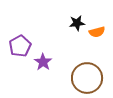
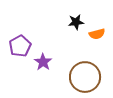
black star: moved 1 px left, 1 px up
orange semicircle: moved 2 px down
brown circle: moved 2 px left, 1 px up
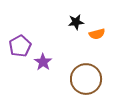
brown circle: moved 1 px right, 2 px down
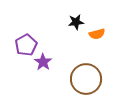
purple pentagon: moved 6 px right, 1 px up
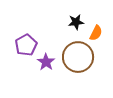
orange semicircle: moved 1 px left, 1 px up; rotated 49 degrees counterclockwise
purple star: moved 3 px right
brown circle: moved 8 px left, 22 px up
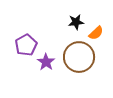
orange semicircle: rotated 21 degrees clockwise
brown circle: moved 1 px right
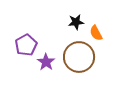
orange semicircle: rotated 105 degrees clockwise
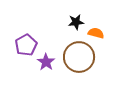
orange semicircle: rotated 133 degrees clockwise
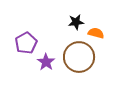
purple pentagon: moved 2 px up
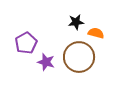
purple star: rotated 18 degrees counterclockwise
